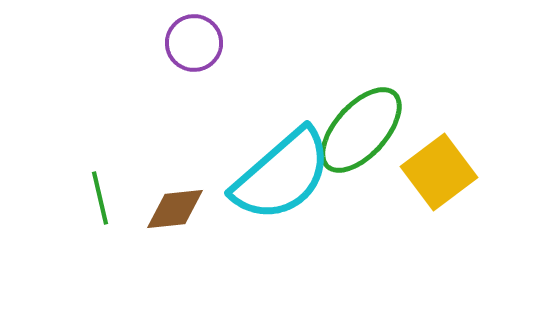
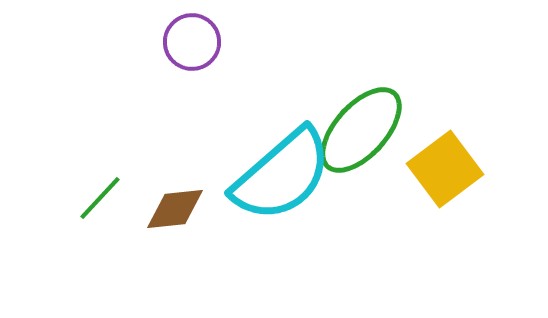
purple circle: moved 2 px left, 1 px up
yellow square: moved 6 px right, 3 px up
green line: rotated 56 degrees clockwise
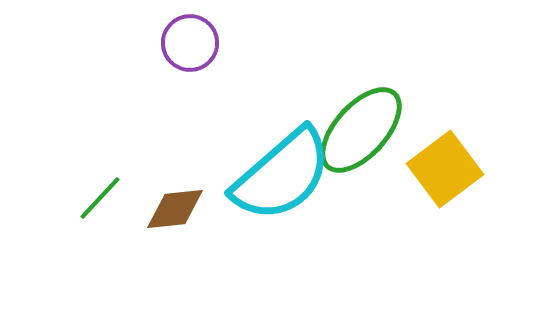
purple circle: moved 2 px left, 1 px down
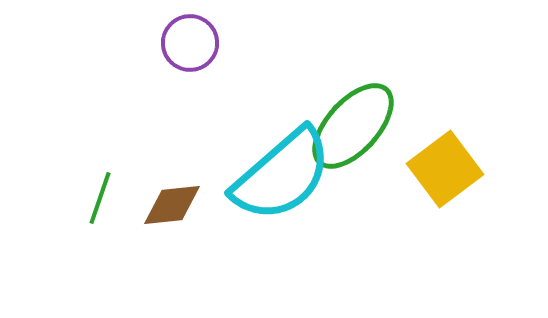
green ellipse: moved 8 px left, 4 px up
green line: rotated 24 degrees counterclockwise
brown diamond: moved 3 px left, 4 px up
